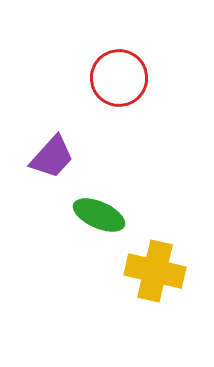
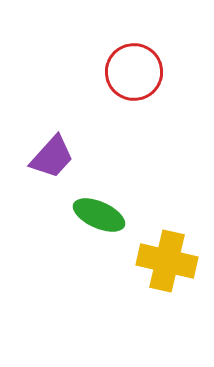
red circle: moved 15 px right, 6 px up
yellow cross: moved 12 px right, 10 px up
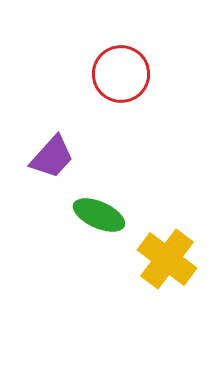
red circle: moved 13 px left, 2 px down
yellow cross: moved 2 px up; rotated 24 degrees clockwise
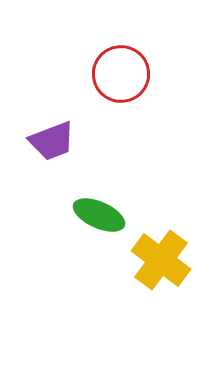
purple trapezoid: moved 16 px up; rotated 27 degrees clockwise
yellow cross: moved 6 px left, 1 px down
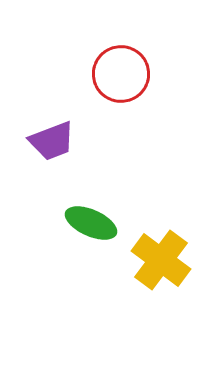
green ellipse: moved 8 px left, 8 px down
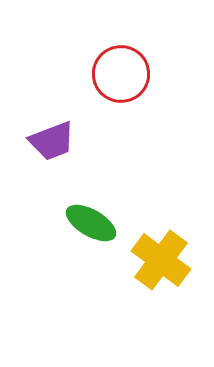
green ellipse: rotated 6 degrees clockwise
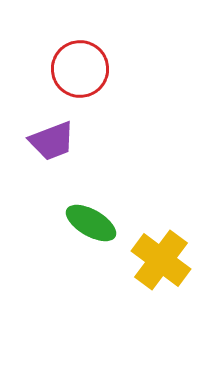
red circle: moved 41 px left, 5 px up
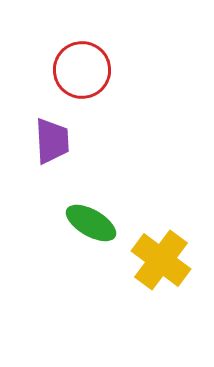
red circle: moved 2 px right, 1 px down
purple trapezoid: rotated 72 degrees counterclockwise
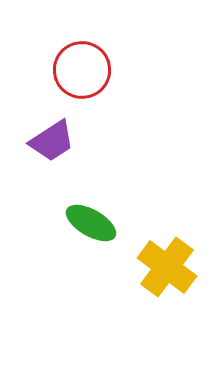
purple trapezoid: rotated 60 degrees clockwise
yellow cross: moved 6 px right, 7 px down
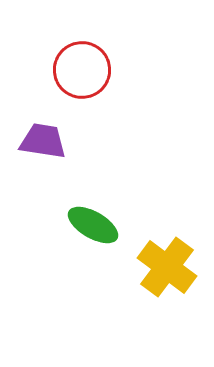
purple trapezoid: moved 9 px left; rotated 138 degrees counterclockwise
green ellipse: moved 2 px right, 2 px down
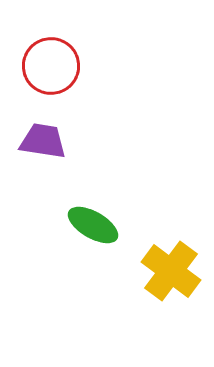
red circle: moved 31 px left, 4 px up
yellow cross: moved 4 px right, 4 px down
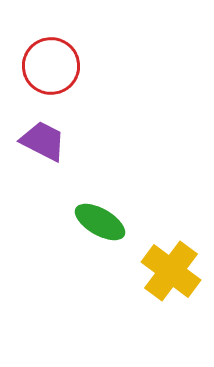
purple trapezoid: rotated 18 degrees clockwise
green ellipse: moved 7 px right, 3 px up
